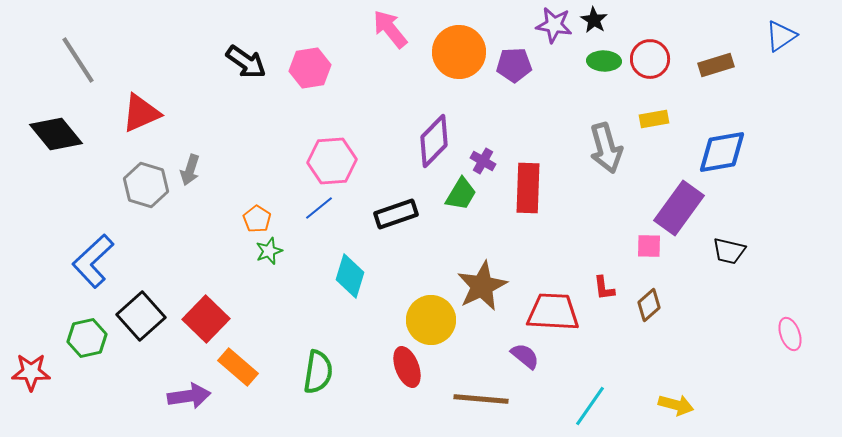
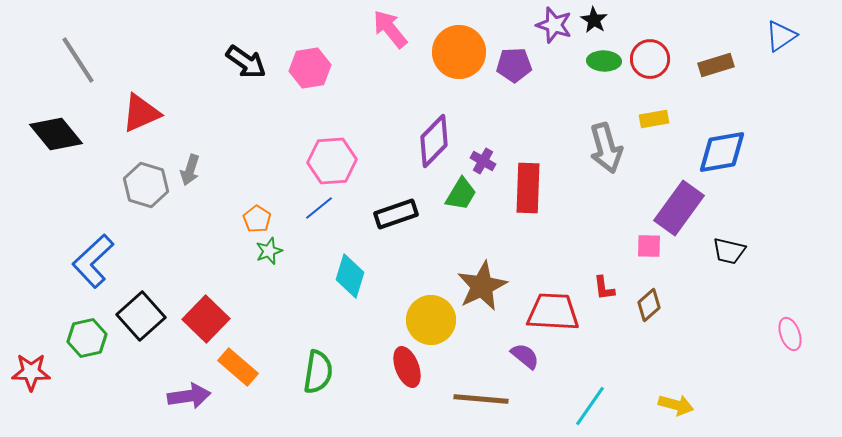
purple star at (554, 25): rotated 9 degrees clockwise
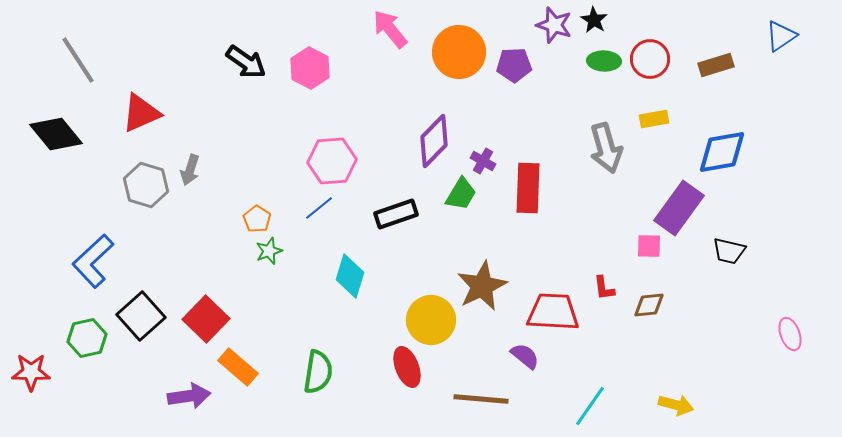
pink hexagon at (310, 68): rotated 24 degrees counterclockwise
brown diamond at (649, 305): rotated 36 degrees clockwise
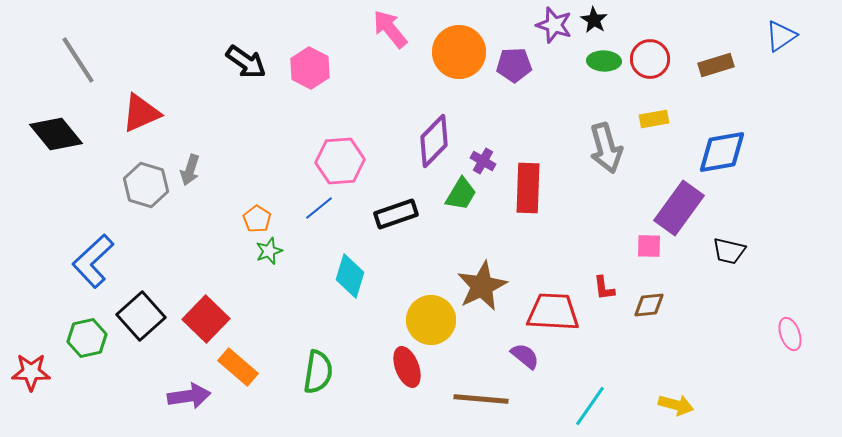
pink hexagon at (332, 161): moved 8 px right
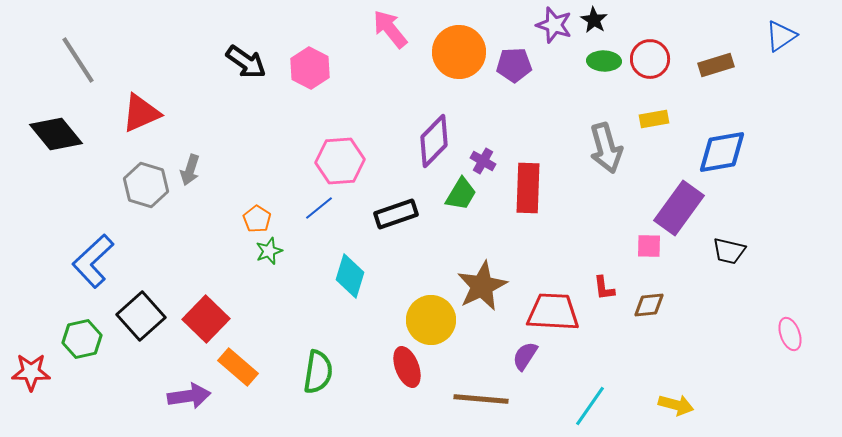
green hexagon at (87, 338): moved 5 px left, 1 px down
purple semicircle at (525, 356): rotated 96 degrees counterclockwise
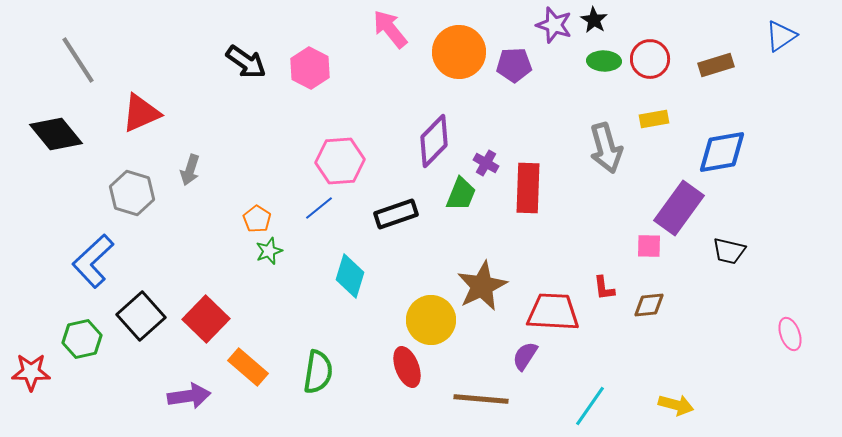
purple cross at (483, 161): moved 3 px right, 2 px down
gray hexagon at (146, 185): moved 14 px left, 8 px down
green trapezoid at (461, 194): rotated 9 degrees counterclockwise
orange rectangle at (238, 367): moved 10 px right
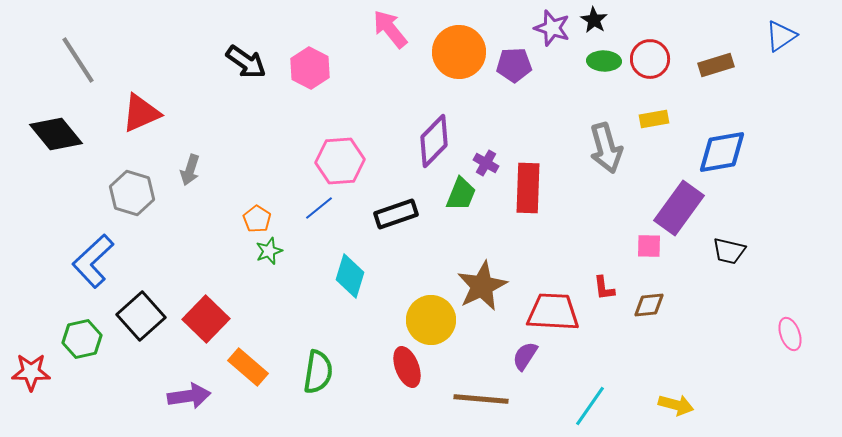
purple star at (554, 25): moved 2 px left, 3 px down
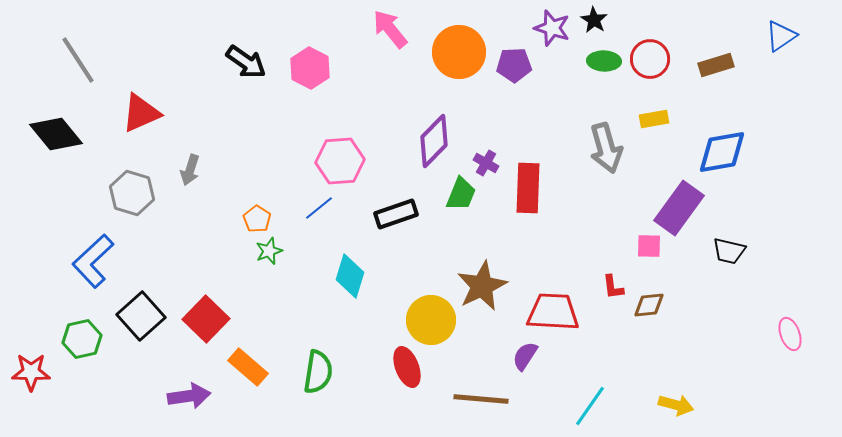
red L-shape at (604, 288): moved 9 px right, 1 px up
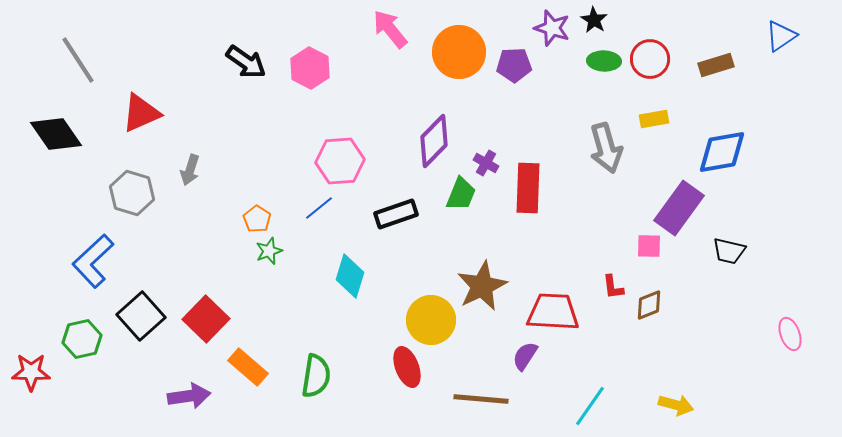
black diamond at (56, 134): rotated 4 degrees clockwise
brown diamond at (649, 305): rotated 16 degrees counterclockwise
green semicircle at (318, 372): moved 2 px left, 4 px down
